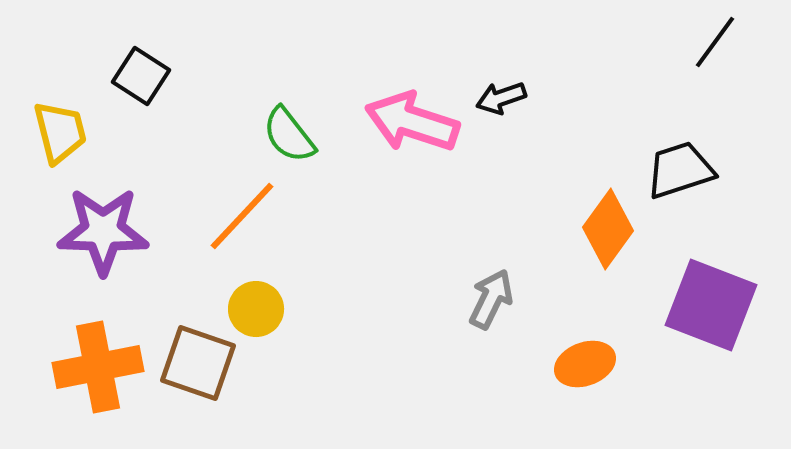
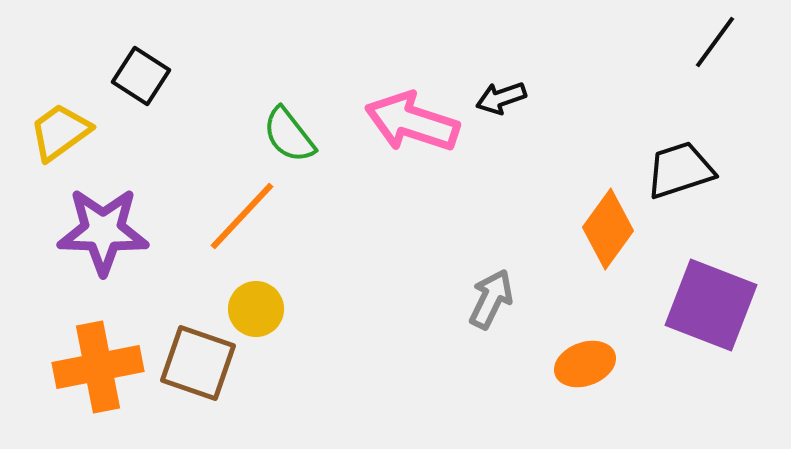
yellow trapezoid: rotated 112 degrees counterclockwise
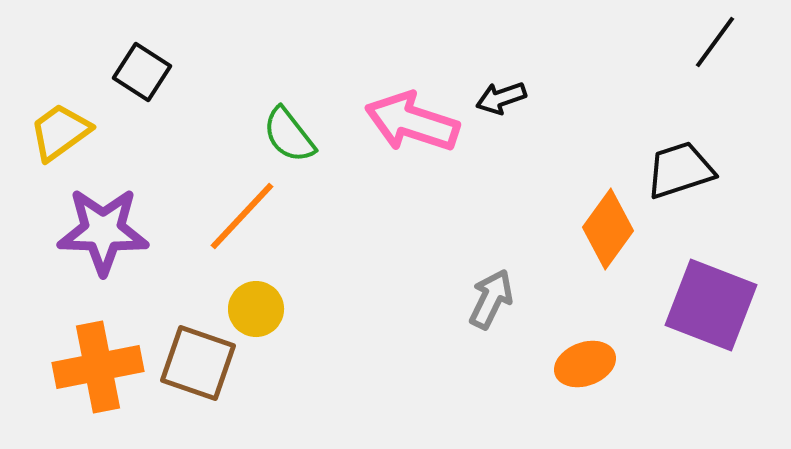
black square: moved 1 px right, 4 px up
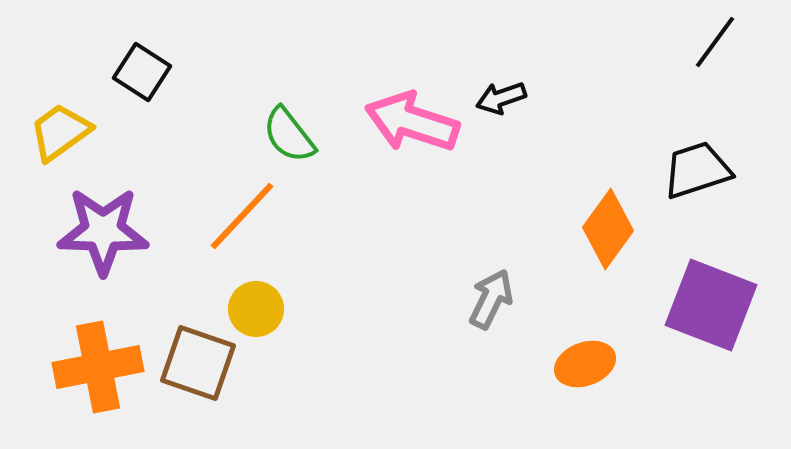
black trapezoid: moved 17 px right
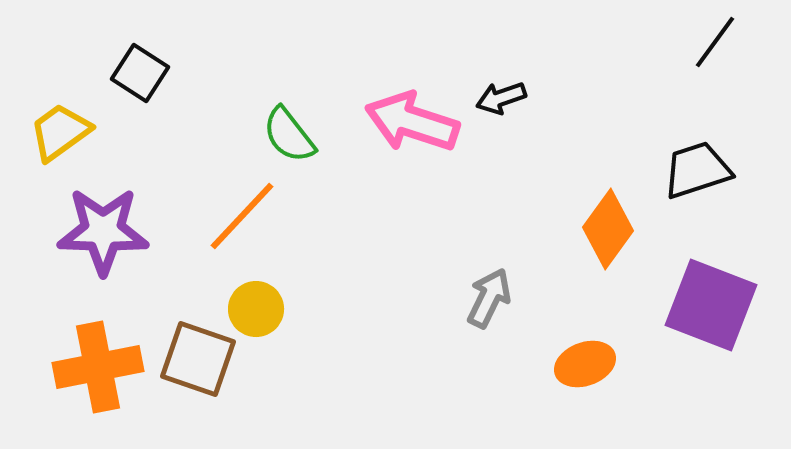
black square: moved 2 px left, 1 px down
gray arrow: moved 2 px left, 1 px up
brown square: moved 4 px up
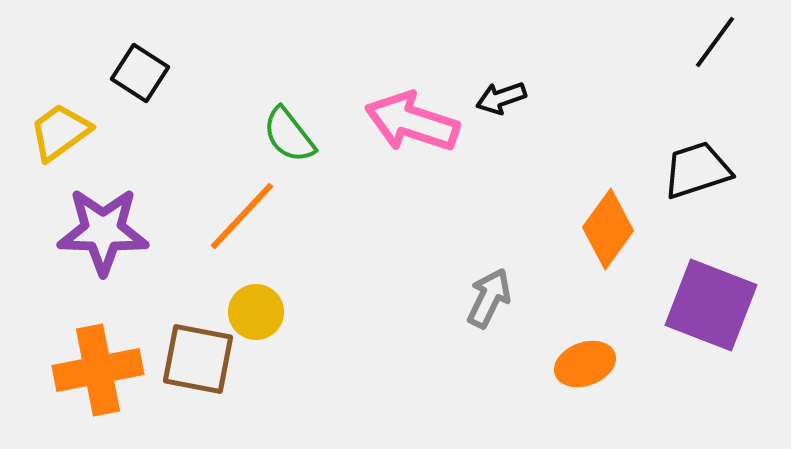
yellow circle: moved 3 px down
brown square: rotated 8 degrees counterclockwise
orange cross: moved 3 px down
